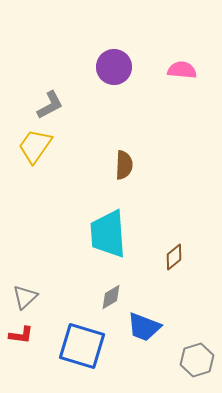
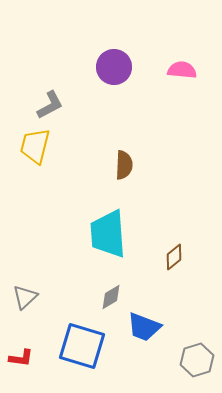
yellow trapezoid: rotated 21 degrees counterclockwise
red L-shape: moved 23 px down
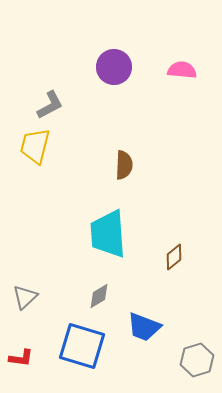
gray diamond: moved 12 px left, 1 px up
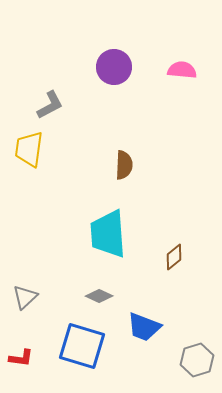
yellow trapezoid: moved 6 px left, 3 px down; rotated 6 degrees counterclockwise
gray diamond: rotated 56 degrees clockwise
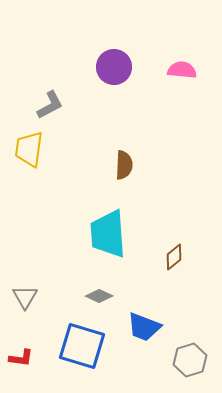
gray triangle: rotated 16 degrees counterclockwise
gray hexagon: moved 7 px left
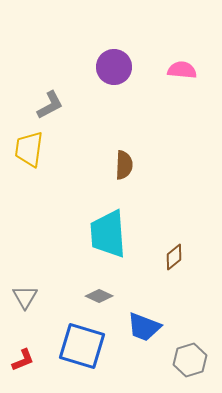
red L-shape: moved 2 px right, 2 px down; rotated 30 degrees counterclockwise
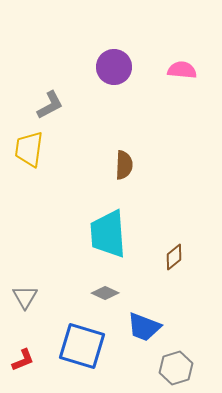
gray diamond: moved 6 px right, 3 px up
gray hexagon: moved 14 px left, 8 px down
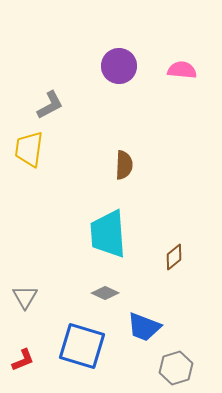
purple circle: moved 5 px right, 1 px up
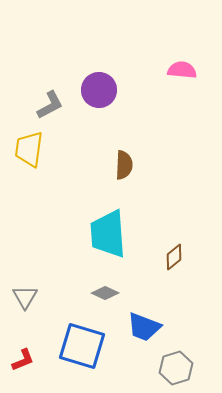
purple circle: moved 20 px left, 24 px down
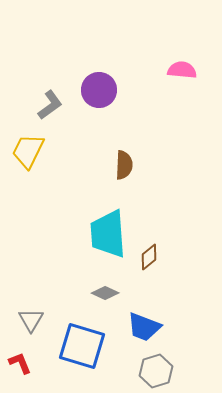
gray L-shape: rotated 8 degrees counterclockwise
yellow trapezoid: moved 1 px left, 2 px down; rotated 18 degrees clockwise
brown diamond: moved 25 px left
gray triangle: moved 6 px right, 23 px down
red L-shape: moved 3 px left, 3 px down; rotated 90 degrees counterclockwise
gray hexagon: moved 20 px left, 3 px down
